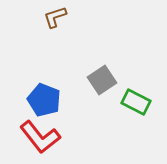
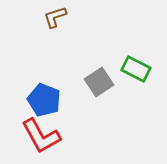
gray square: moved 3 px left, 2 px down
green rectangle: moved 33 px up
red L-shape: moved 1 px right, 1 px up; rotated 9 degrees clockwise
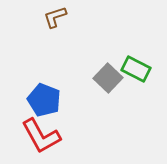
gray square: moved 9 px right, 4 px up; rotated 12 degrees counterclockwise
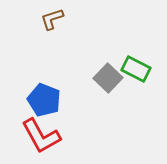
brown L-shape: moved 3 px left, 2 px down
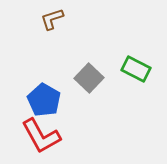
gray square: moved 19 px left
blue pentagon: rotated 8 degrees clockwise
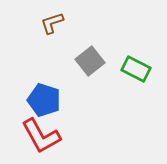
brown L-shape: moved 4 px down
gray square: moved 1 px right, 17 px up; rotated 8 degrees clockwise
blue pentagon: rotated 12 degrees counterclockwise
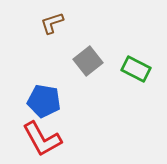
gray square: moved 2 px left
blue pentagon: moved 1 px down; rotated 8 degrees counterclockwise
red L-shape: moved 1 px right, 3 px down
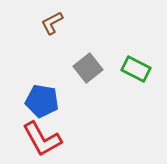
brown L-shape: rotated 10 degrees counterclockwise
gray square: moved 7 px down
blue pentagon: moved 2 px left
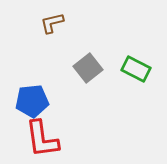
brown L-shape: rotated 15 degrees clockwise
blue pentagon: moved 10 px left; rotated 16 degrees counterclockwise
red L-shape: rotated 21 degrees clockwise
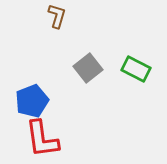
brown L-shape: moved 5 px right, 7 px up; rotated 120 degrees clockwise
blue pentagon: rotated 16 degrees counterclockwise
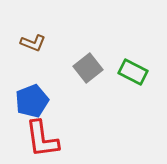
brown L-shape: moved 24 px left, 27 px down; rotated 95 degrees clockwise
green rectangle: moved 3 px left, 3 px down
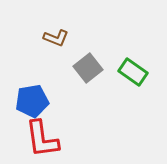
brown L-shape: moved 23 px right, 5 px up
green rectangle: rotated 8 degrees clockwise
blue pentagon: rotated 12 degrees clockwise
